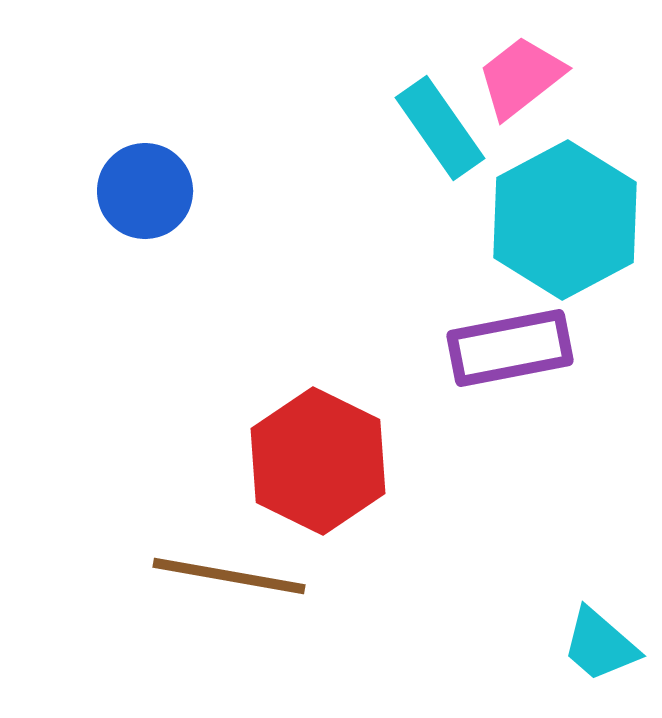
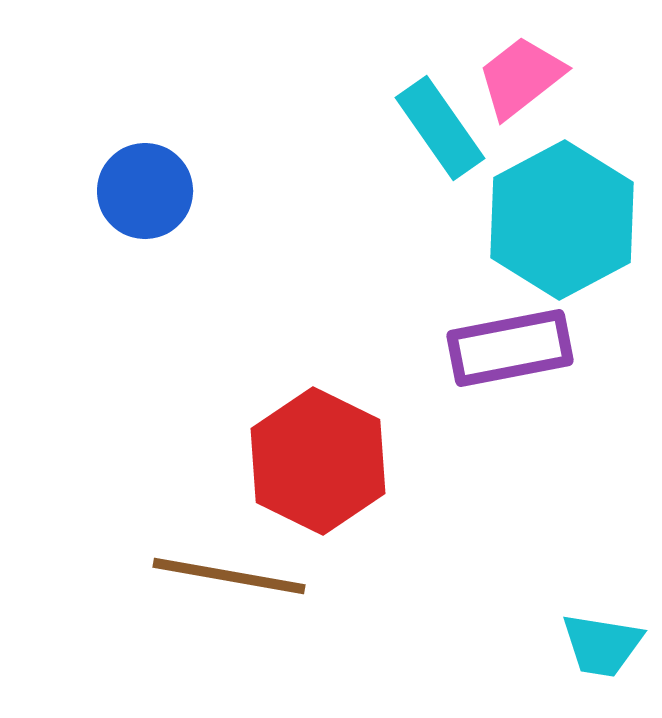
cyan hexagon: moved 3 px left
cyan trapezoid: moved 2 px right; rotated 32 degrees counterclockwise
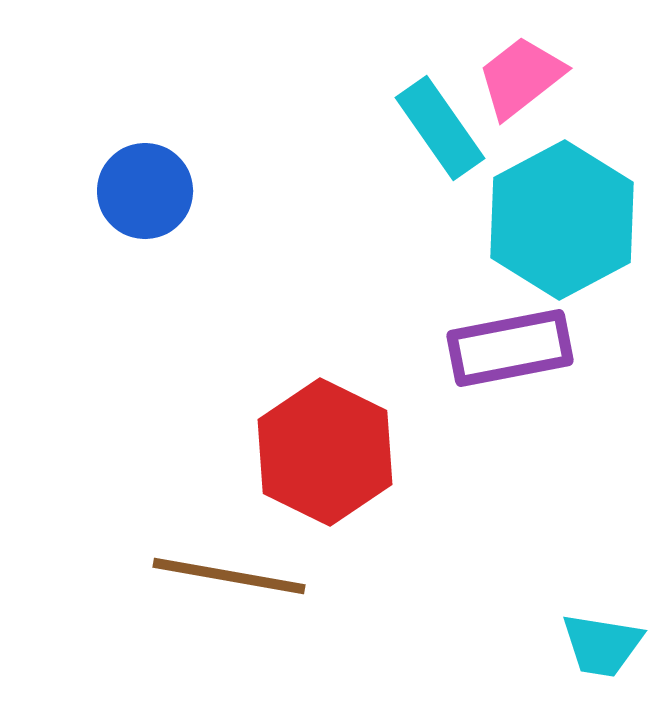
red hexagon: moved 7 px right, 9 px up
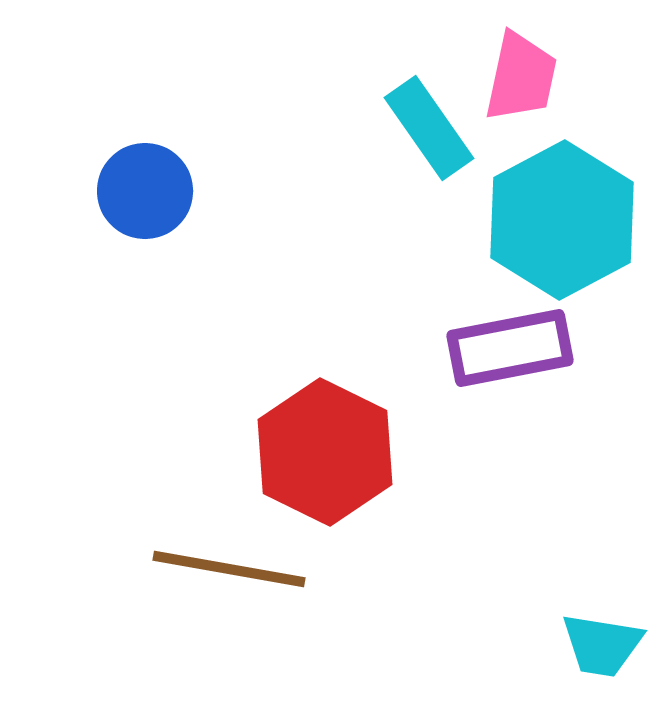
pink trapezoid: rotated 140 degrees clockwise
cyan rectangle: moved 11 px left
brown line: moved 7 px up
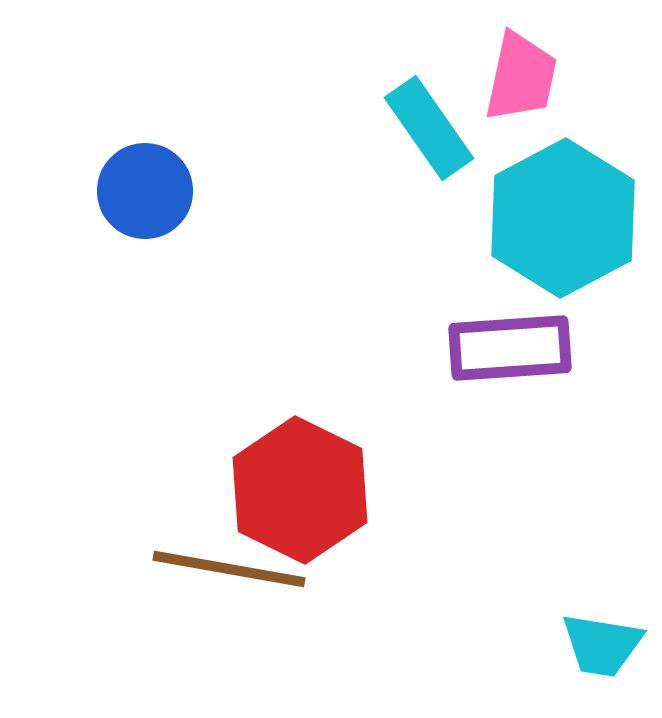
cyan hexagon: moved 1 px right, 2 px up
purple rectangle: rotated 7 degrees clockwise
red hexagon: moved 25 px left, 38 px down
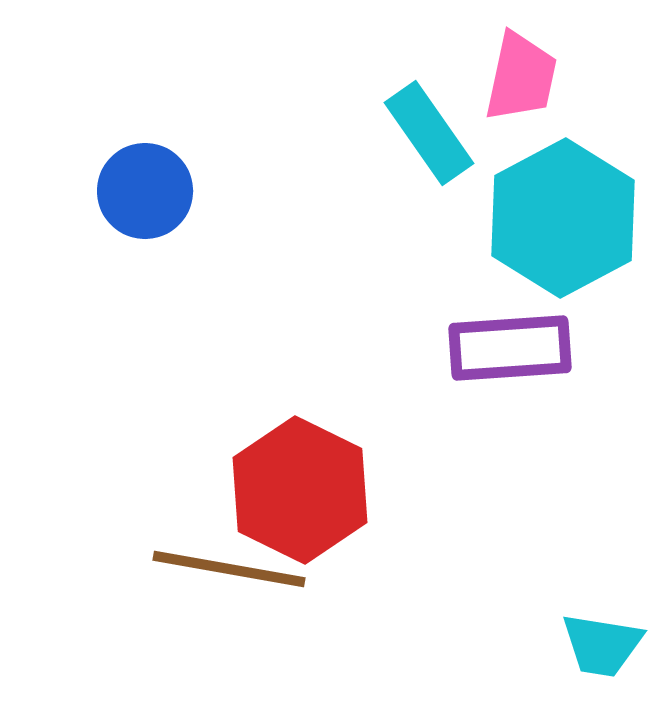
cyan rectangle: moved 5 px down
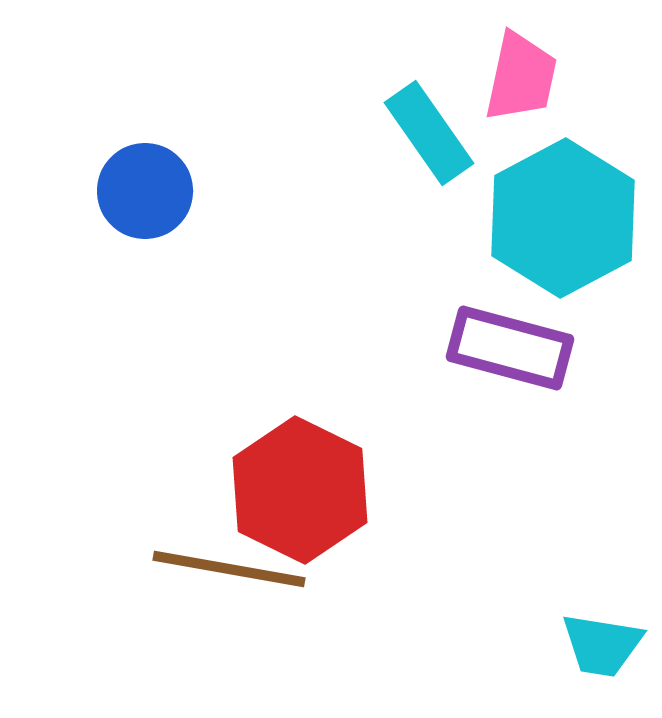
purple rectangle: rotated 19 degrees clockwise
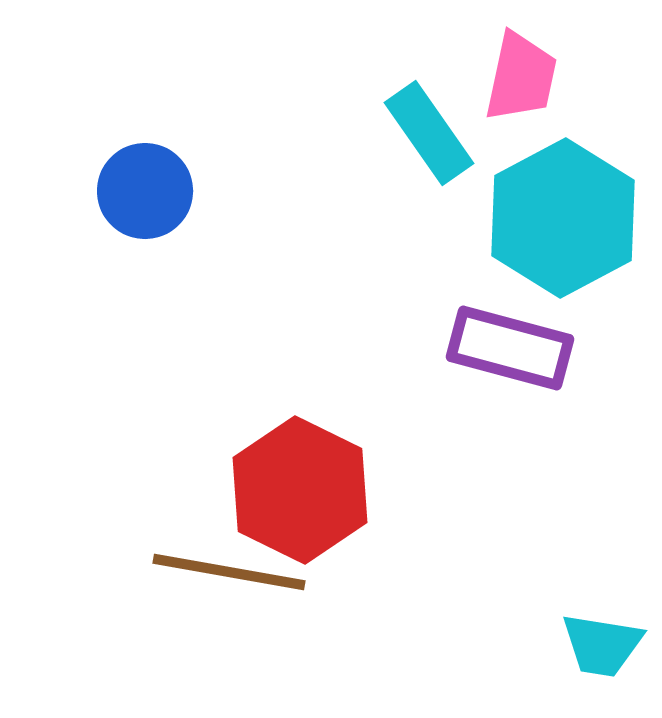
brown line: moved 3 px down
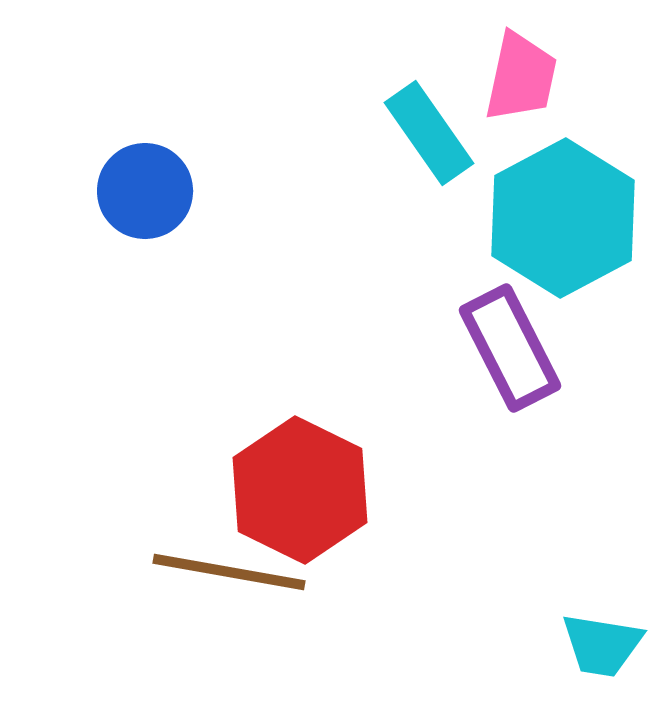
purple rectangle: rotated 48 degrees clockwise
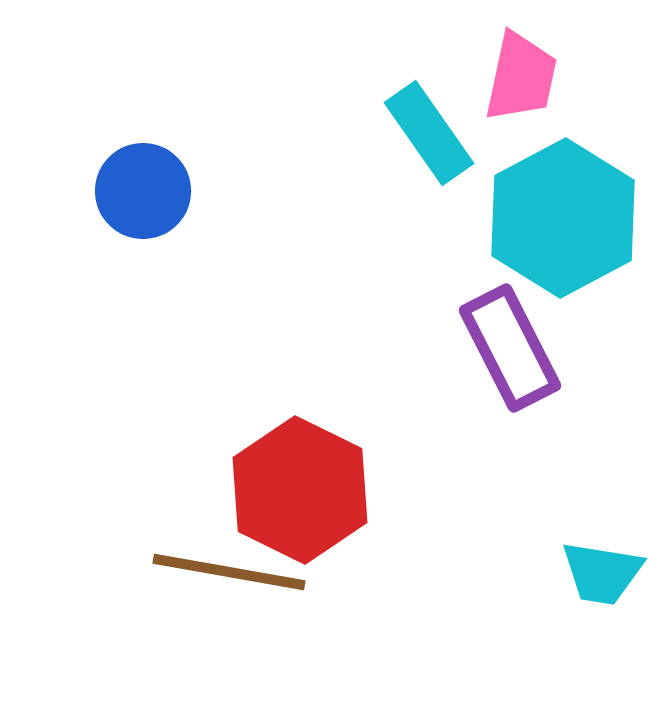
blue circle: moved 2 px left
cyan trapezoid: moved 72 px up
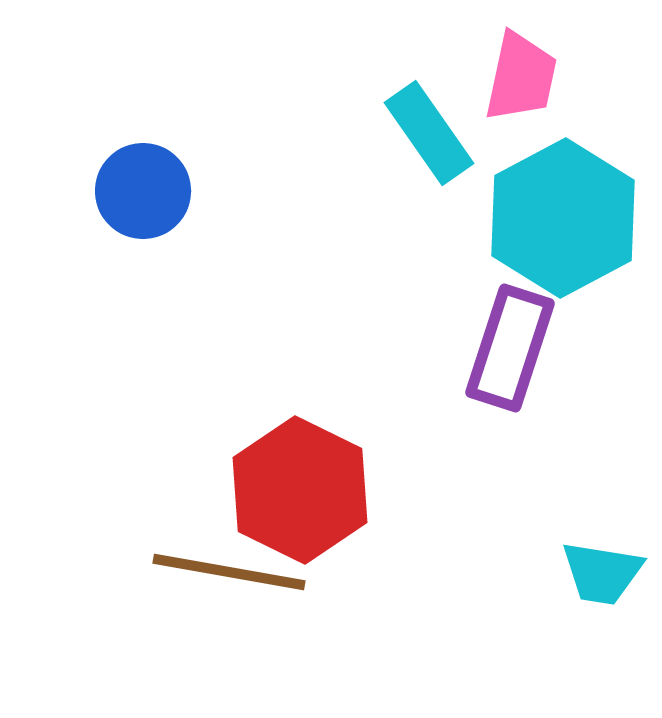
purple rectangle: rotated 45 degrees clockwise
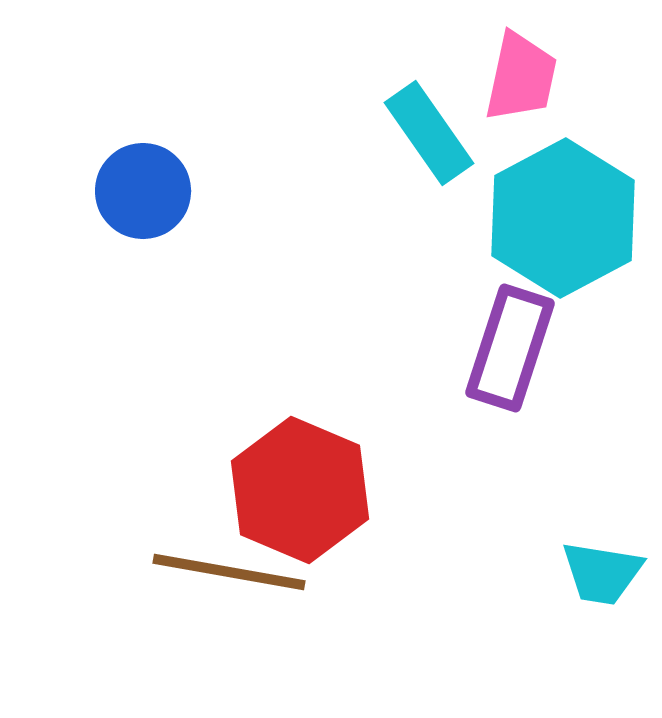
red hexagon: rotated 3 degrees counterclockwise
